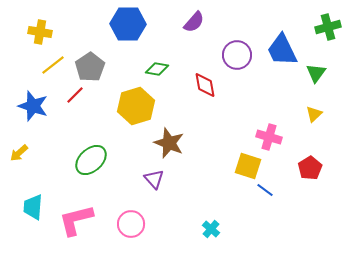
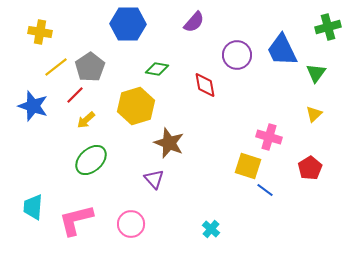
yellow line: moved 3 px right, 2 px down
yellow arrow: moved 67 px right, 33 px up
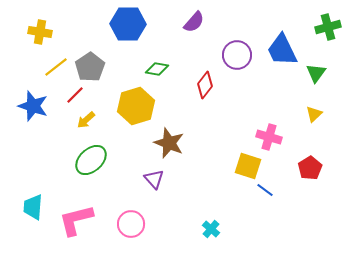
red diamond: rotated 48 degrees clockwise
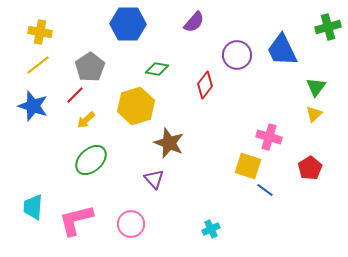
yellow line: moved 18 px left, 2 px up
green triangle: moved 14 px down
cyan cross: rotated 24 degrees clockwise
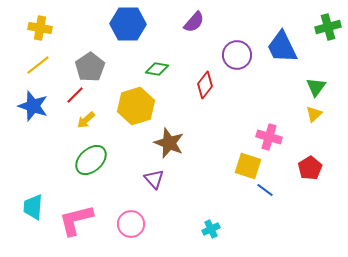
yellow cross: moved 4 px up
blue trapezoid: moved 3 px up
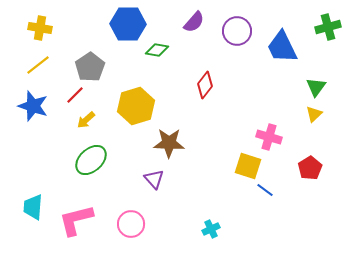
purple circle: moved 24 px up
green diamond: moved 19 px up
brown star: rotated 20 degrees counterclockwise
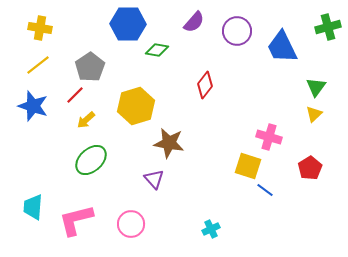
brown star: rotated 8 degrees clockwise
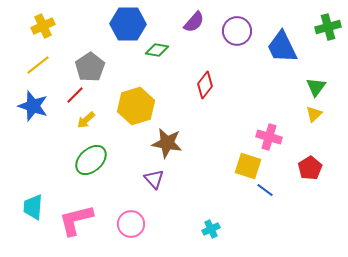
yellow cross: moved 3 px right, 2 px up; rotated 35 degrees counterclockwise
brown star: moved 2 px left
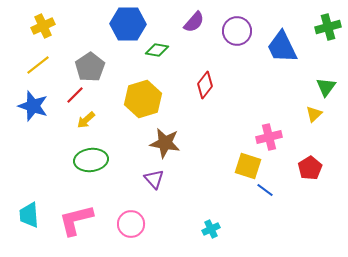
green triangle: moved 10 px right
yellow hexagon: moved 7 px right, 7 px up
pink cross: rotated 30 degrees counterclockwise
brown star: moved 2 px left
green ellipse: rotated 36 degrees clockwise
cyan trapezoid: moved 4 px left, 8 px down; rotated 8 degrees counterclockwise
